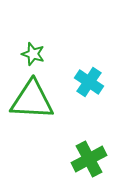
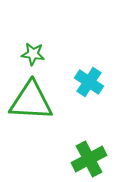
green star: rotated 10 degrees counterclockwise
green triangle: moved 1 px left, 1 px down
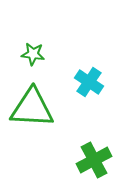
green triangle: moved 1 px right, 7 px down
green cross: moved 5 px right, 1 px down
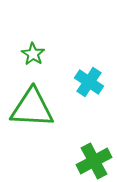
green star: rotated 25 degrees clockwise
green cross: moved 1 px down
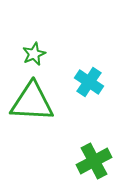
green star: moved 1 px right; rotated 15 degrees clockwise
green triangle: moved 6 px up
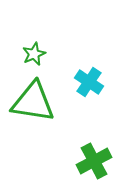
green triangle: moved 1 px right; rotated 6 degrees clockwise
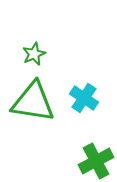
cyan cross: moved 5 px left, 16 px down
green cross: moved 2 px right
